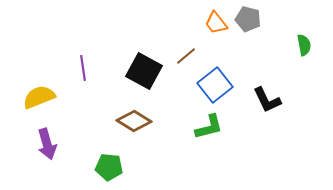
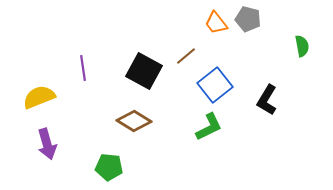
green semicircle: moved 2 px left, 1 px down
black L-shape: rotated 56 degrees clockwise
green L-shape: rotated 12 degrees counterclockwise
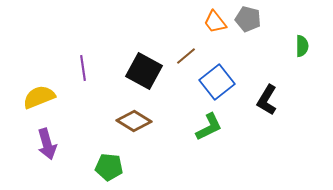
orange trapezoid: moved 1 px left, 1 px up
green semicircle: rotated 10 degrees clockwise
blue square: moved 2 px right, 3 px up
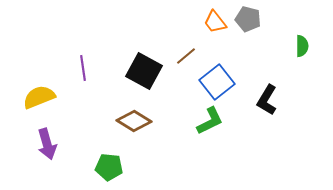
green L-shape: moved 1 px right, 6 px up
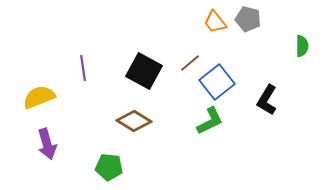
brown line: moved 4 px right, 7 px down
